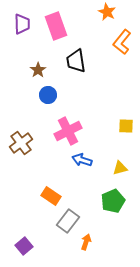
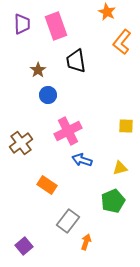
orange rectangle: moved 4 px left, 11 px up
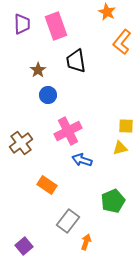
yellow triangle: moved 20 px up
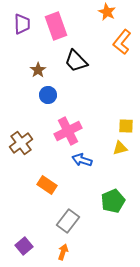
black trapezoid: rotated 35 degrees counterclockwise
orange arrow: moved 23 px left, 10 px down
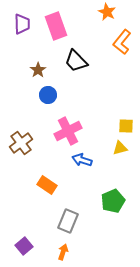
gray rectangle: rotated 15 degrees counterclockwise
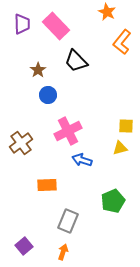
pink rectangle: rotated 24 degrees counterclockwise
orange rectangle: rotated 36 degrees counterclockwise
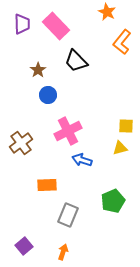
gray rectangle: moved 6 px up
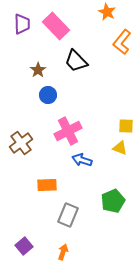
yellow triangle: rotated 35 degrees clockwise
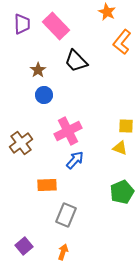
blue circle: moved 4 px left
blue arrow: moved 7 px left; rotated 114 degrees clockwise
green pentagon: moved 9 px right, 9 px up
gray rectangle: moved 2 px left
